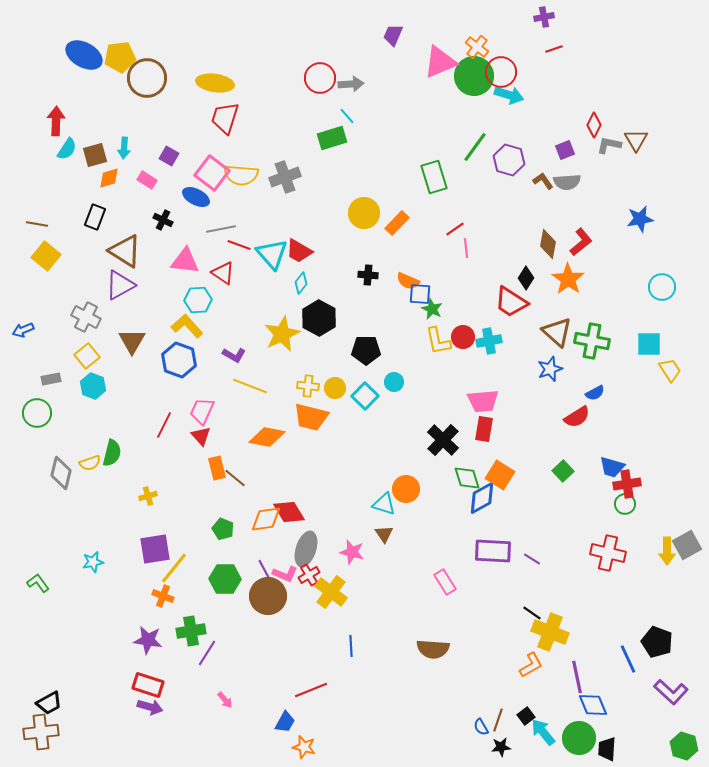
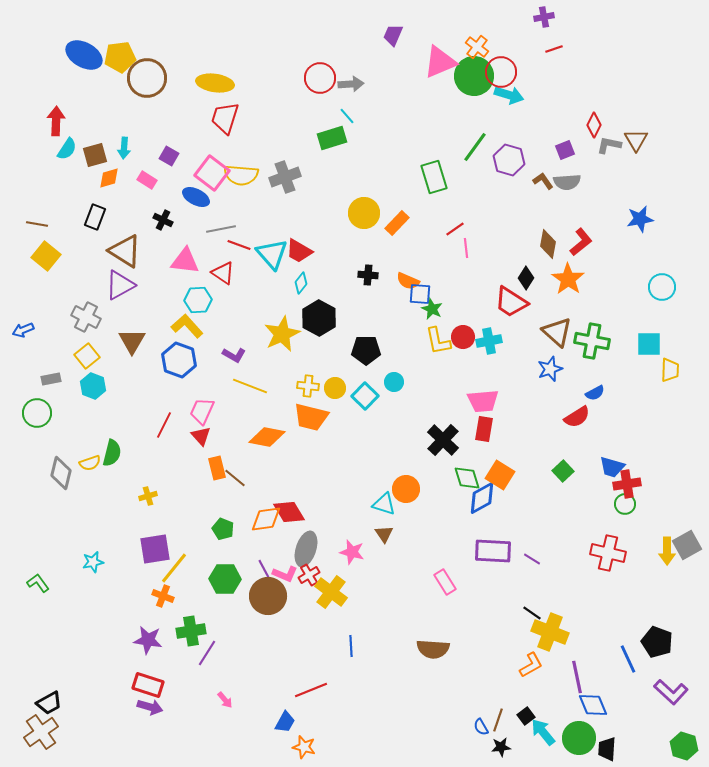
yellow trapezoid at (670, 370): rotated 35 degrees clockwise
brown cross at (41, 732): rotated 28 degrees counterclockwise
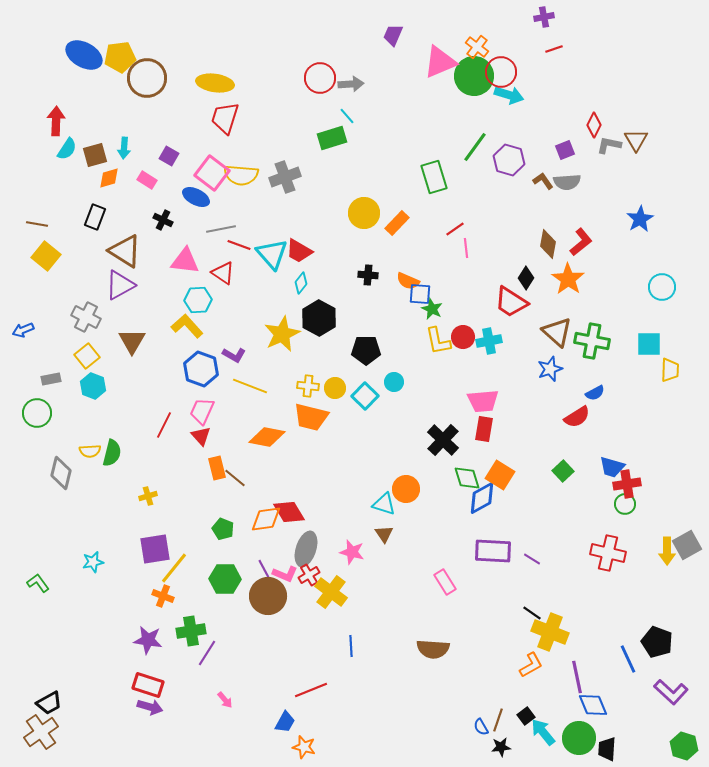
blue star at (640, 219): rotated 20 degrees counterclockwise
blue hexagon at (179, 360): moved 22 px right, 9 px down
yellow semicircle at (90, 463): moved 12 px up; rotated 15 degrees clockwise
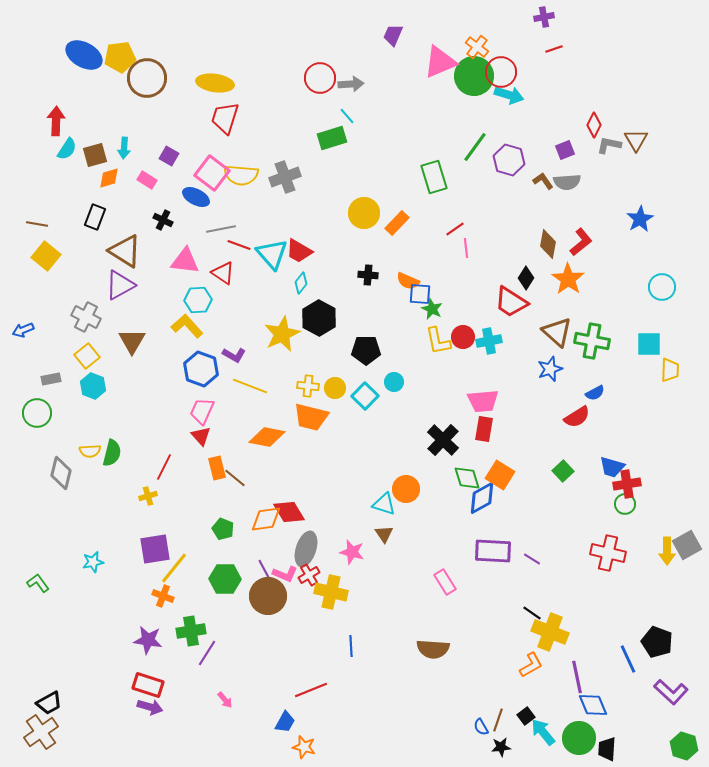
red line at (164, 425): moved 42 px down
yellow cross at (331, 592): rotated 24 degrees counterclockwise
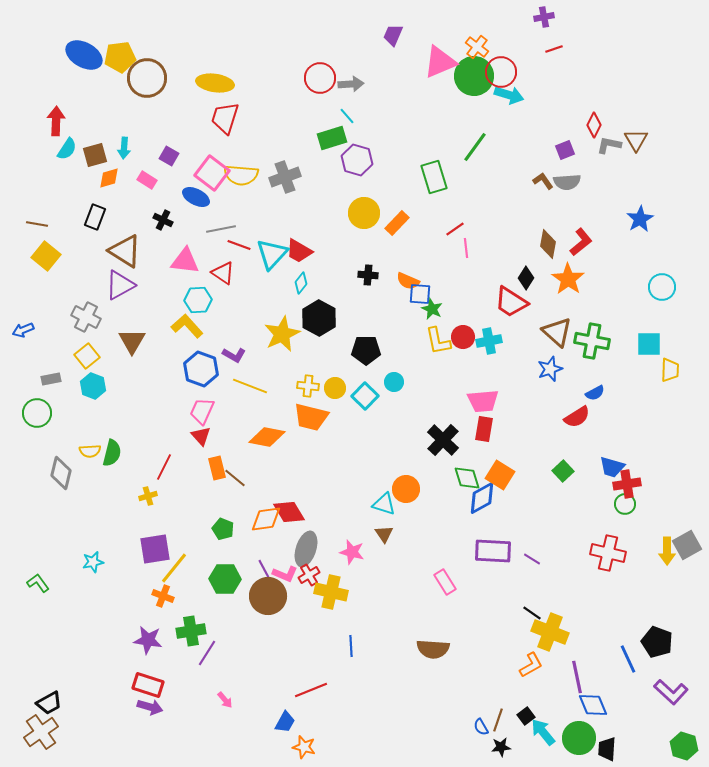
purple hexagon at (509, 160): moved 152 px left
cyan triangle at (272, 254): rotated 24 degrees clockwise
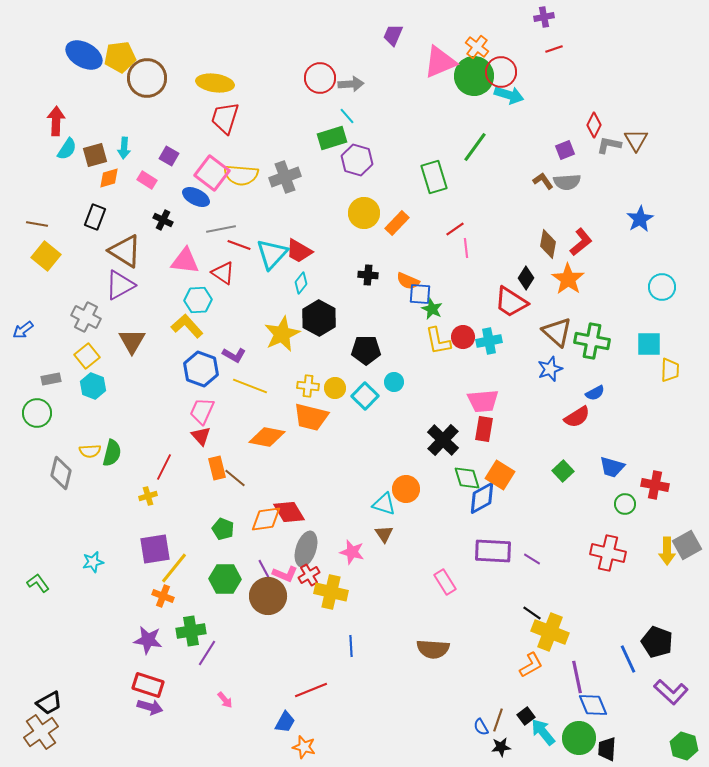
blue arrow at (23, 330): rotated 15 degrees counterclockwise
red cross at (627, 484): moved 28 px right, 1 px down; rotated 20 degrees clockwise
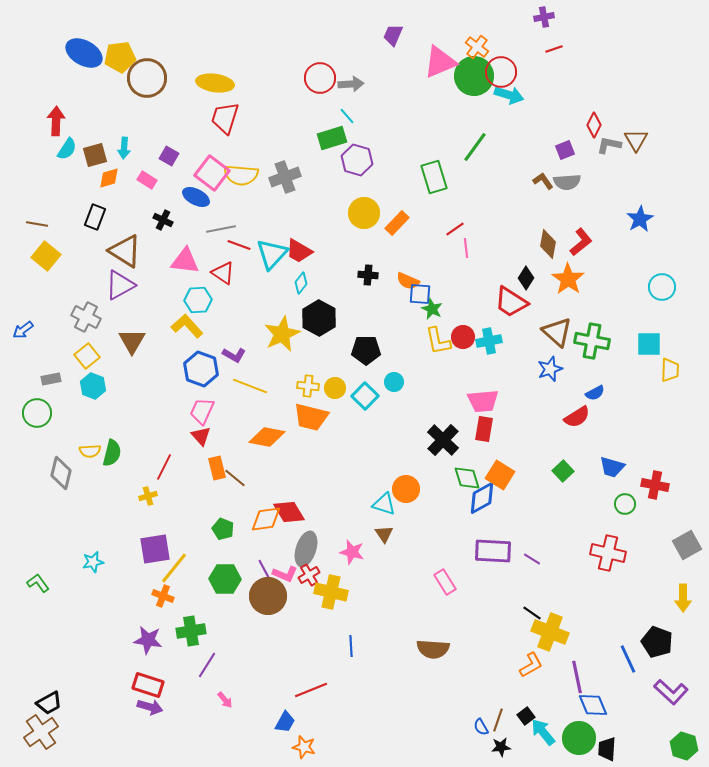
blue ellipse at (84, 55): moved 2 px up
yellow arrow at (667, 551): moved 16 px right, 47 px down
purple line at (207, 653): moved 12 px down
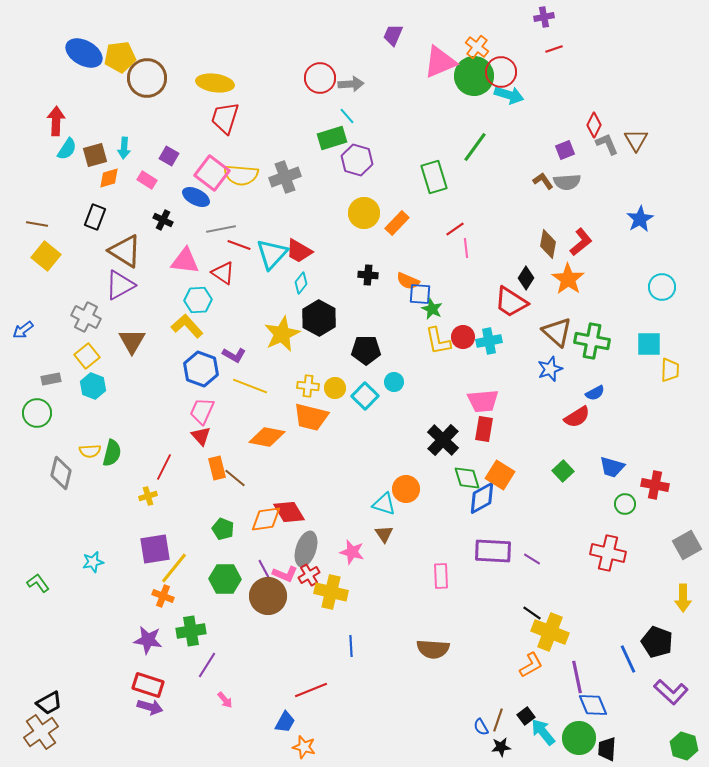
gray L-shape at (609, 145): moved 2 px left, 1 px up; rotated 55 degrees clockwise
pink rectangle at (445, 582): moved 4 px left, 6 px up; rotated 30 degrees clockwise
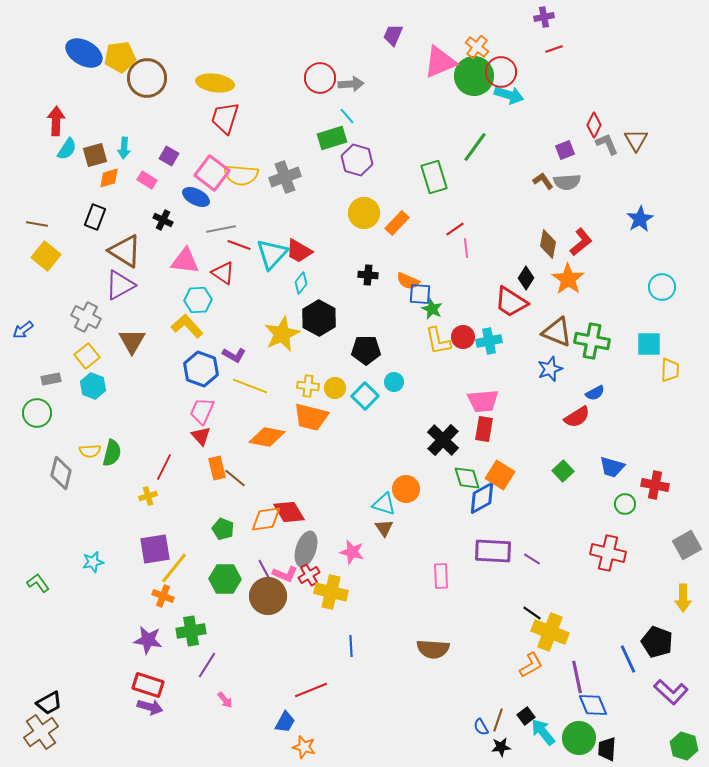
brown triangle at (557, 332): rotated 20 degrees counterclockwise
brown triangle at (384, 534): moved 6 px up
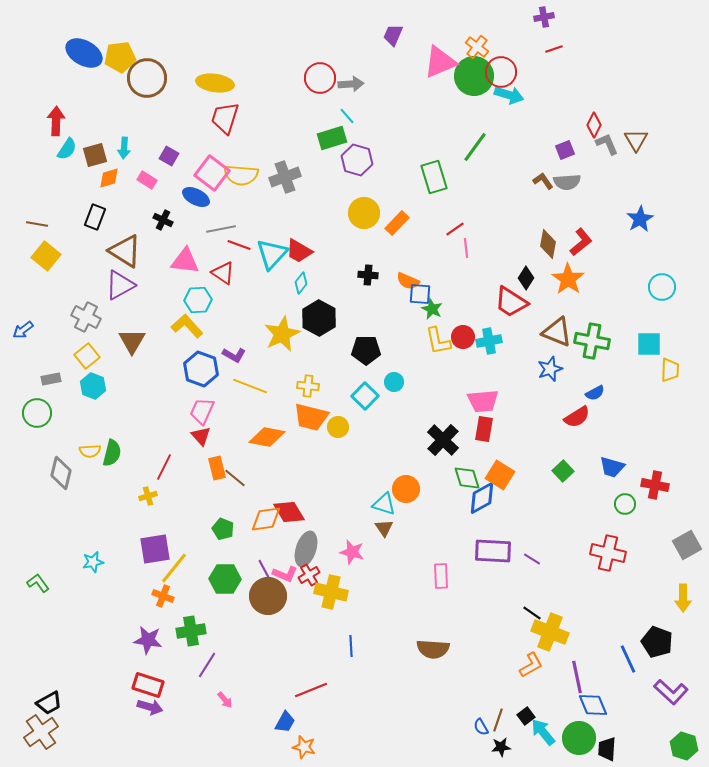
yellow circle at (335, 388): moved 3 px right, 39 px down
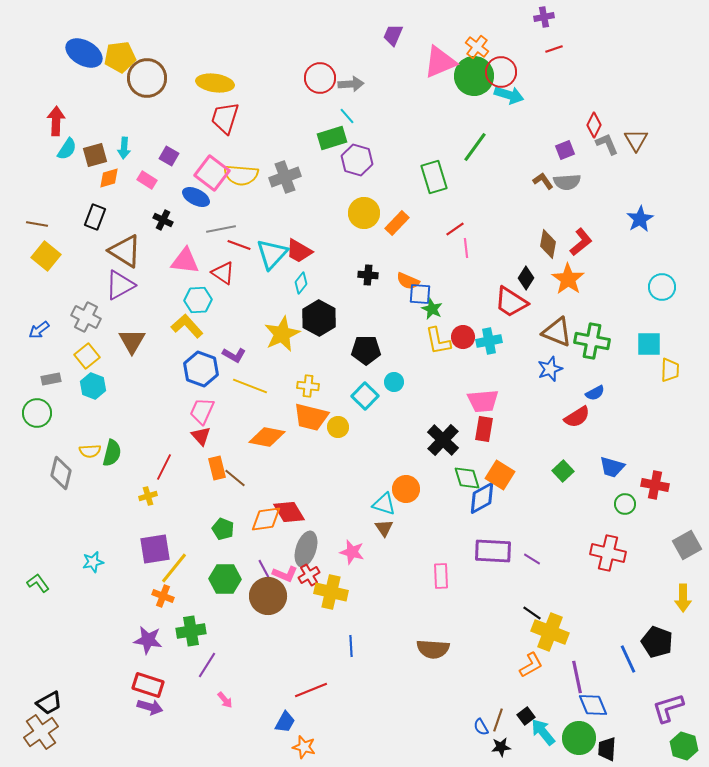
blue arrow at (23, 330): moved 16 px right
purple L-shape at (671, 692): moved 3 px left, 16 px down; rotated 120 degrees clockwise
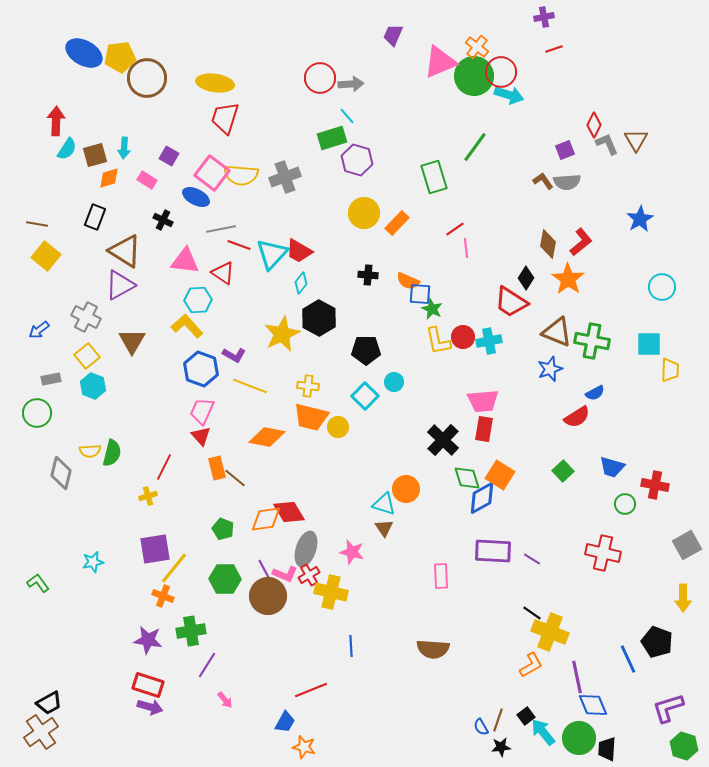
red cross at (608, 553): moved 5 px left
